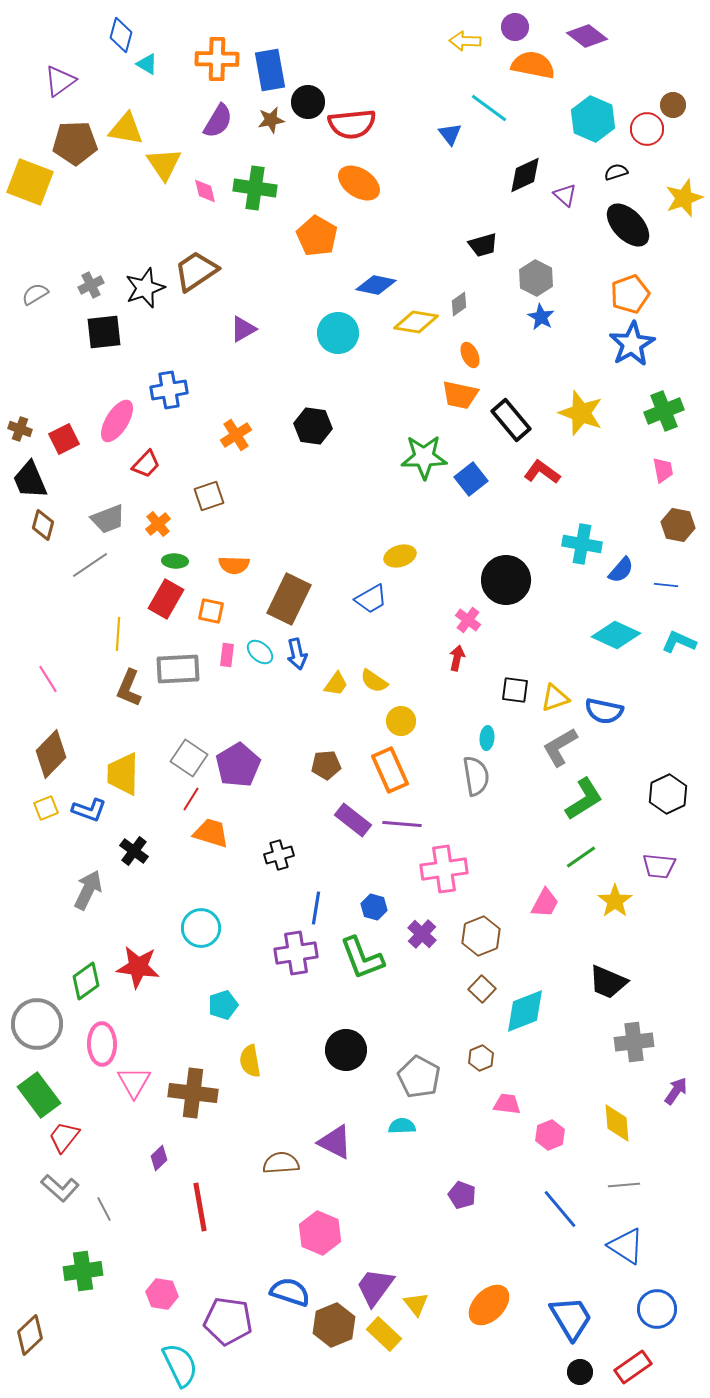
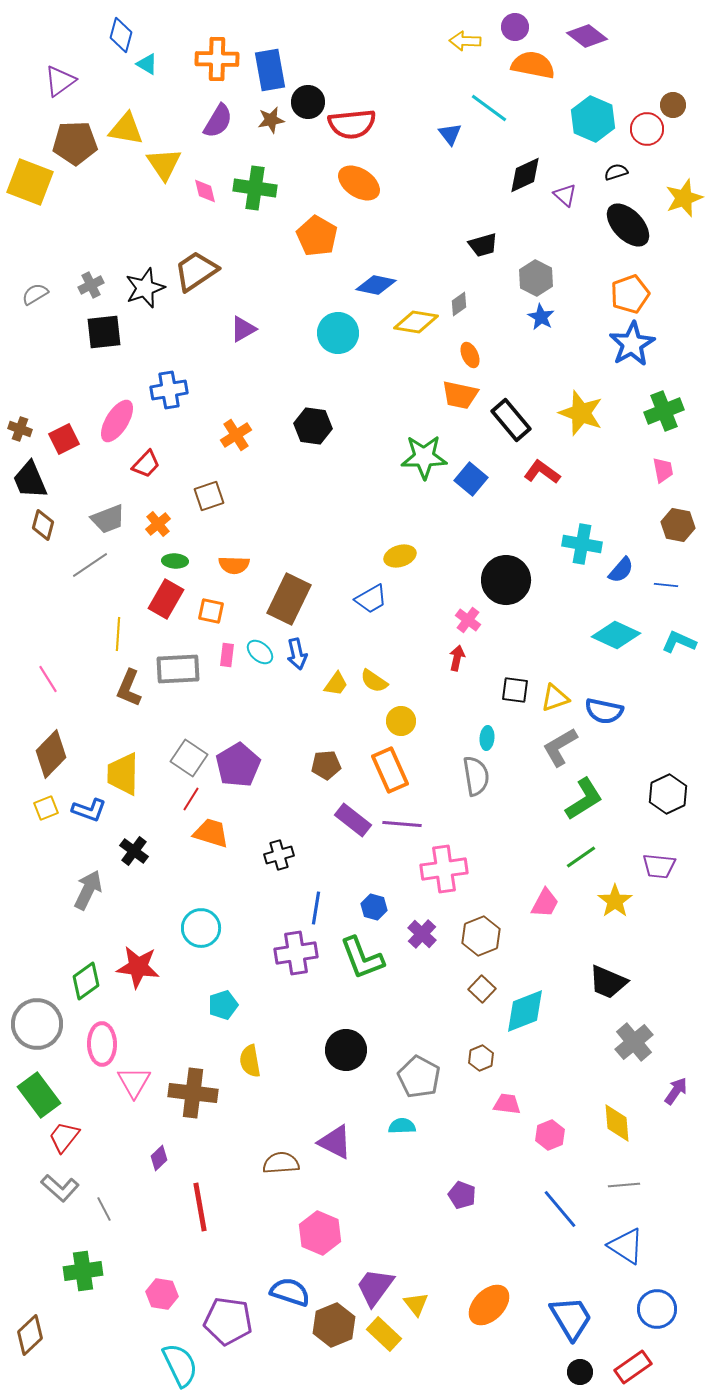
blue square at (471, 479): rotated 12 degrees counterclockwise
gray cross at (634, 1042): rotated 33 degrees counterclockwise
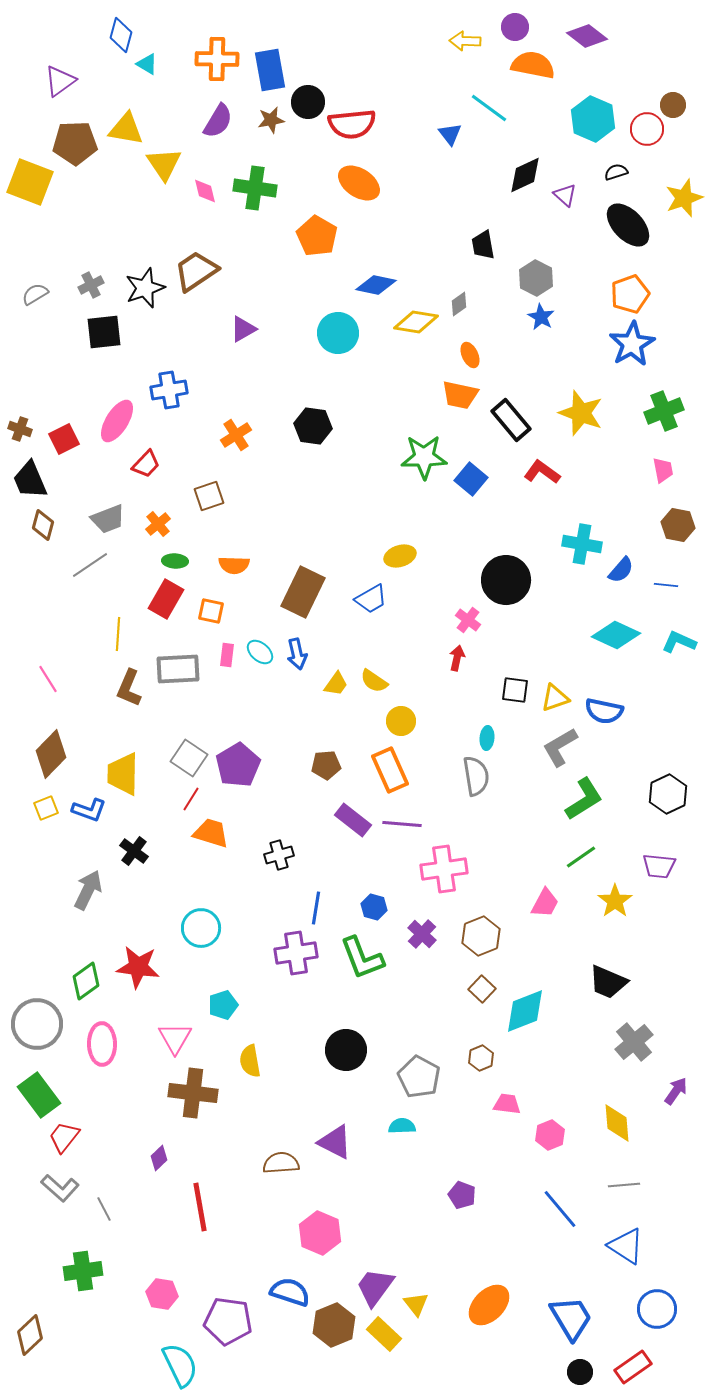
black trapezoid at (483, 245): rotated 96 degrees clockwise
brown rectangle at (289, 599): moved 14 px right, 7 px up
pink triangle at (134, 1082): moved 41 px right, 44 px up
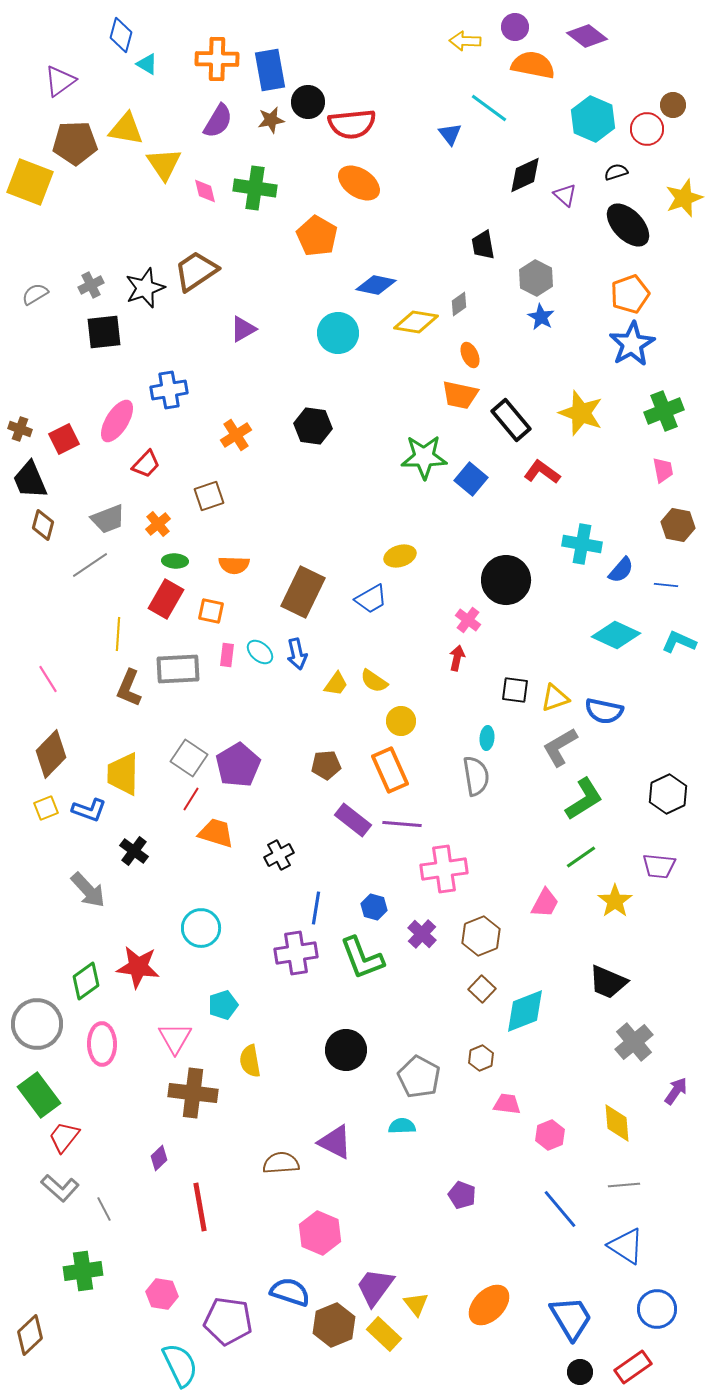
orange trapezoid at (211, 833): moved 5 px right
black cross at (279, 855): rotated 12 degrees counterclockwise
gray arrow at (88, 890): rotated 111 degrees clockwise
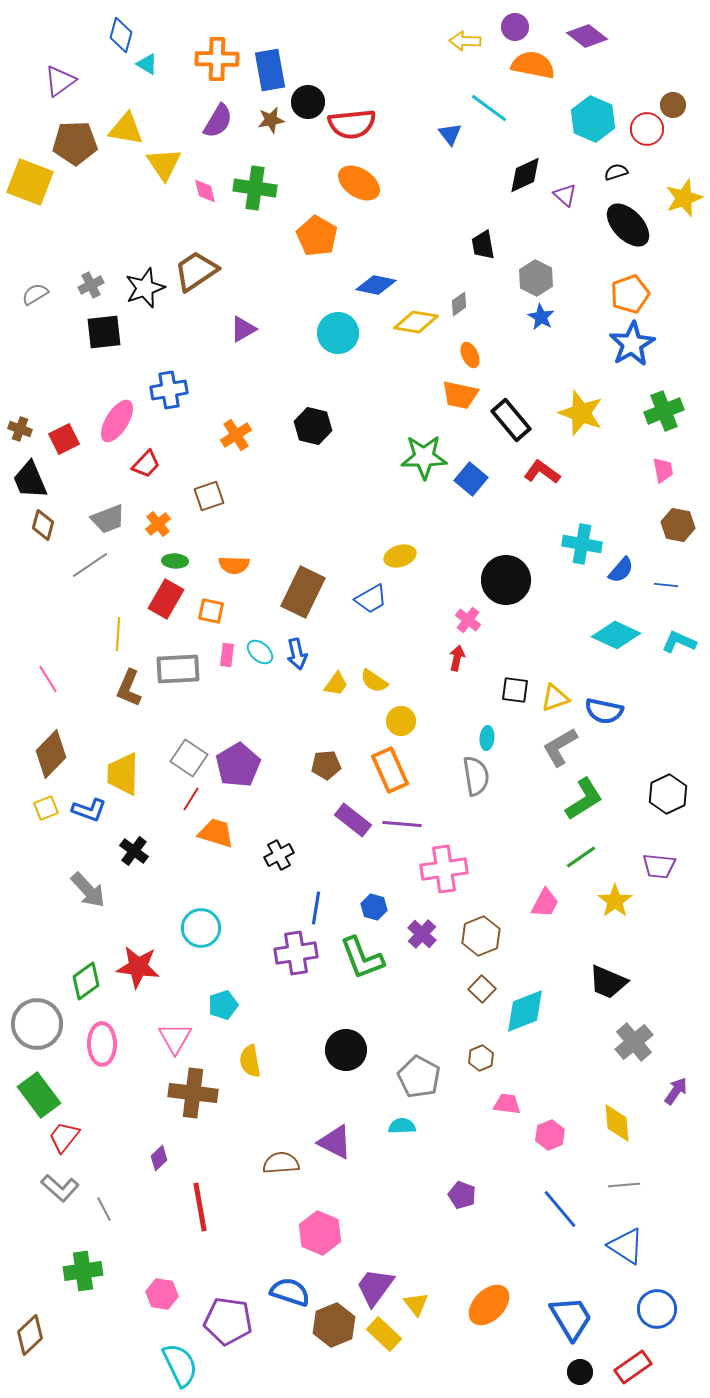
black hexagon at (313, 426): rotated 6 degrees clockwise
